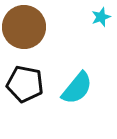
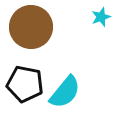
brown circle: moved 7 px right
cyan semicircle: moved 12 px left, 4 px down
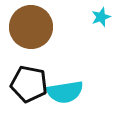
black pentagon: moved 4 px right
cyan semicircle: rotated 42 degrees clockwise
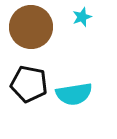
cyan star: moved 19 px left
cyan semicircle: moved 9 px right, 2 px down
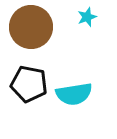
cyan star: moved 5 px right
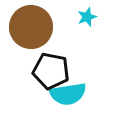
black pentagon: moved 22 px right, 13 px up
cyan semicircle: moved 6 px left
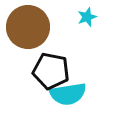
brown circle: moved 3 px left
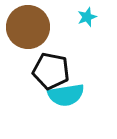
cyan semicircle: moved 2 px left, 1 px down
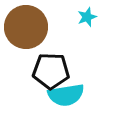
brown circle: moved 2 px left
black pentagon: rotated 9 degrees counterclockwise
